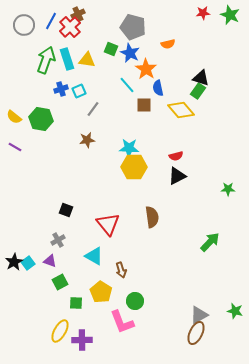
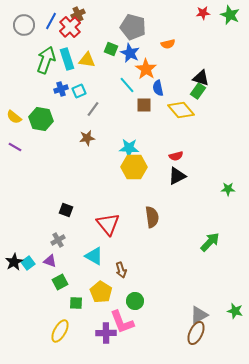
brown star at (87, 140): moved 2 px up
purple cross at (82, 340): moved 24 px right, 7 px up
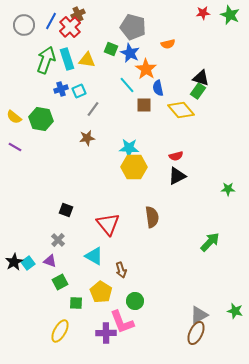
gray cross at (58, 240): rotated 16 degrees counterclockwise
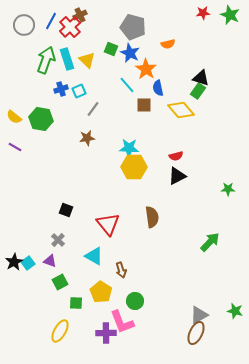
brown cross at (78, 14): moved 2 px right, 1 px down
yellow triangle at (87, 60): rotated 36 degrees clockwise
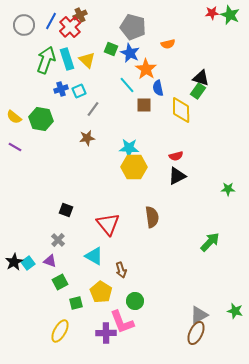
red star at (203, 13): moved 9 px right
yellow diamond at (181, 110): rotated 40 degrees clockwise
green square at (76, 303): rotated 16 degrees counterclockwise
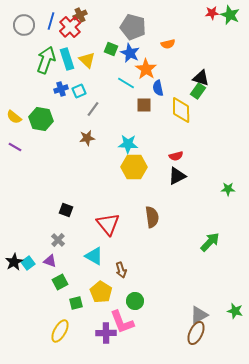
blue line at (51, 21): rotated 12 degrees counterclockwise
cyan line at (127, 85): moved 1 px left, 2 px up; rotated 18 degrees counterclockwise
cyan star at (129, 148): moved 1 px left, 4 px up
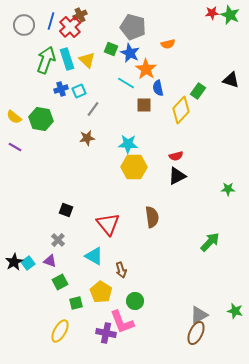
black triangle at (201, 78): moved 30 px right, 2 px down
yellow diamond at (181, 110): rotated 44 degrees clockwise
purple cross at (106, 333): rotated 12 degrees clockwise
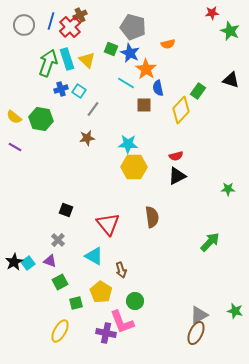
green star at (230, 15): moved 16 px down
green arrow at (46, 60): moved 2 px right, 3 px down
cyan square at (79, 91): rotated 32 degrees counterclockwise
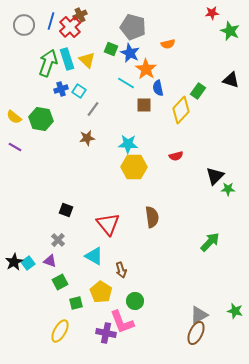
black triangle at (177, 176): moved 38 px right; rotated 18 degrees counterclockwise
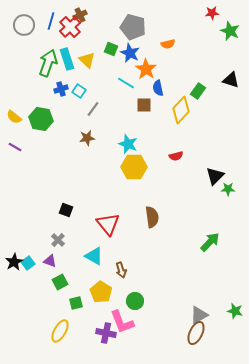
cyan star at (128, 144): rotated 18 degrees clockwise
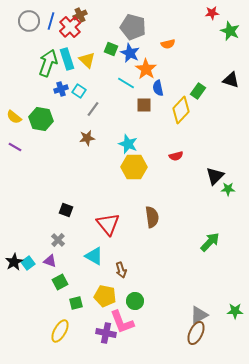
gray circle at (24, 25): moved 5 px right, 4 px up
yellow pentagon at (101, 292): moved 4 px right, 4 px down; rotated 20 degrees counterclockwise
green star at (235, 311): rotated 14 degrees counterclockwise
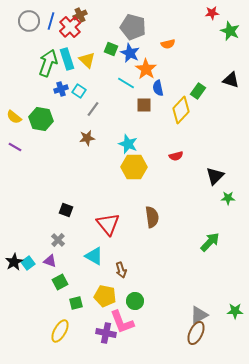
green star at (228, 189): moved 9 px down
